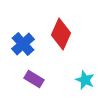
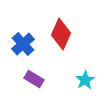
cyan star: rotated 18 degrees clockwise
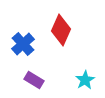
red diamond: moved 4 px up
purple rectangle: moved 1 px down
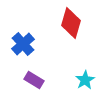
red diamond: moved 10 px right, 7 px up; rotated 8 degrees counterclockwise
